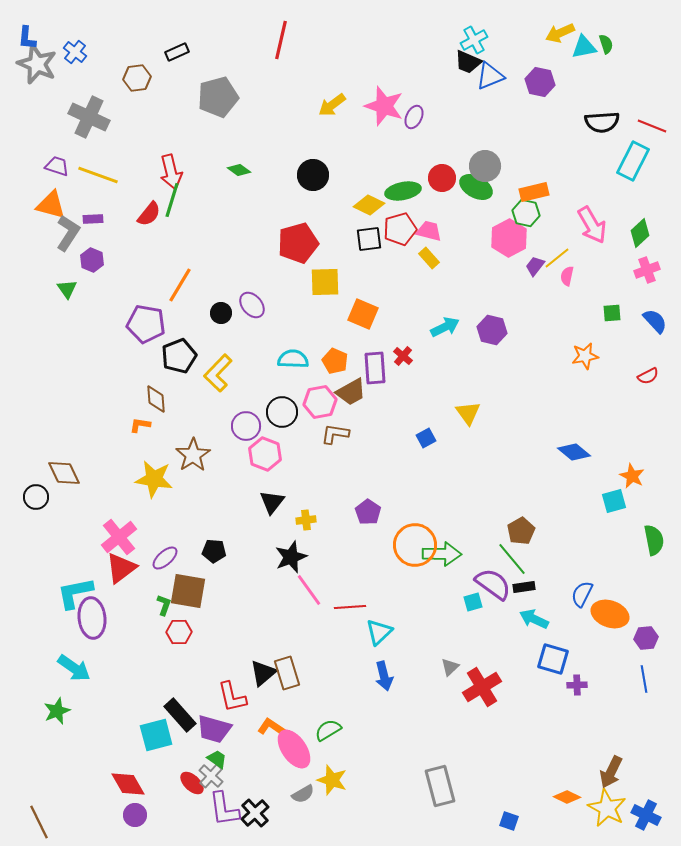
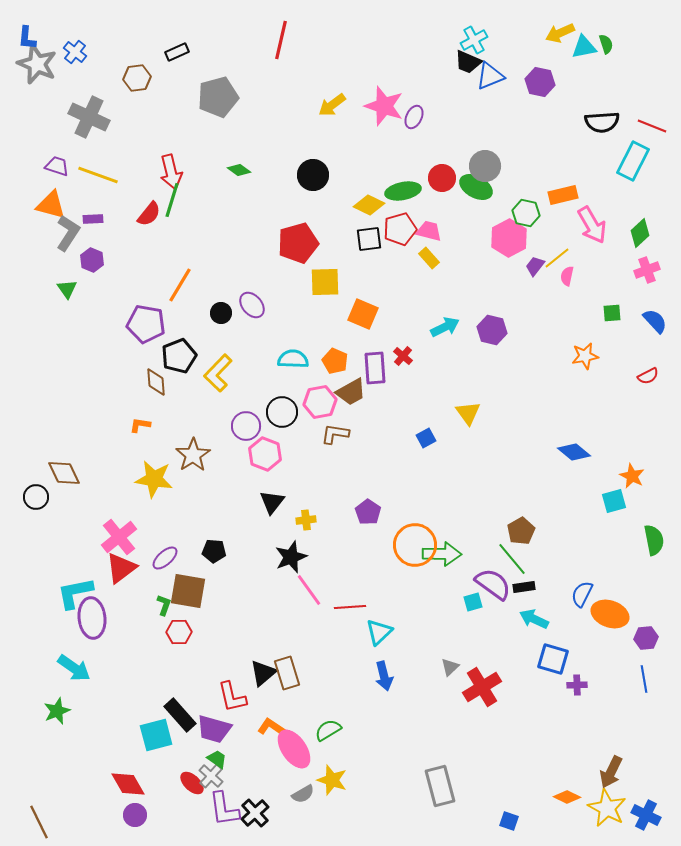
orange rectangle at (534, 192): moved 29 px right, 3 px down
brown diamond at (156, 399): moved 17 px up
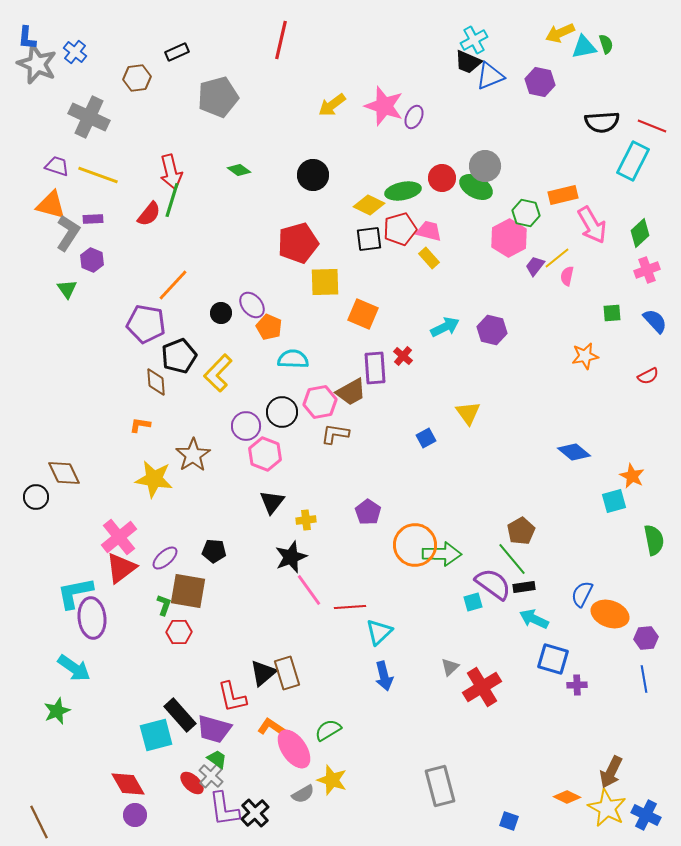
orange line at (180, 285): moved 7 px left; rotated 12 degrees clockwise
orange pentagon at (335, 361): moved 66 px left, 34 px up
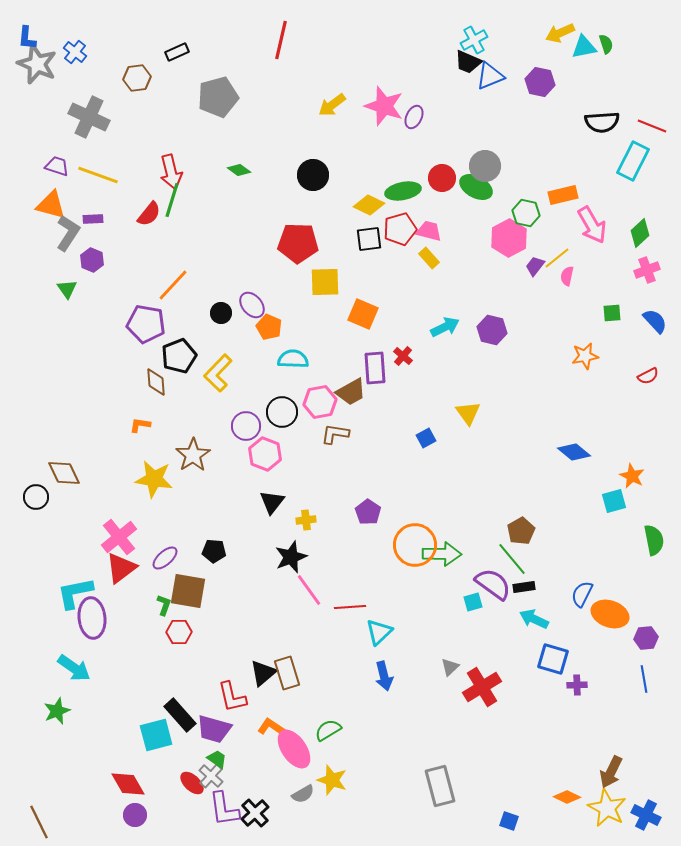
red pentagon at (298, 243): rotated 18 degrees clockwise
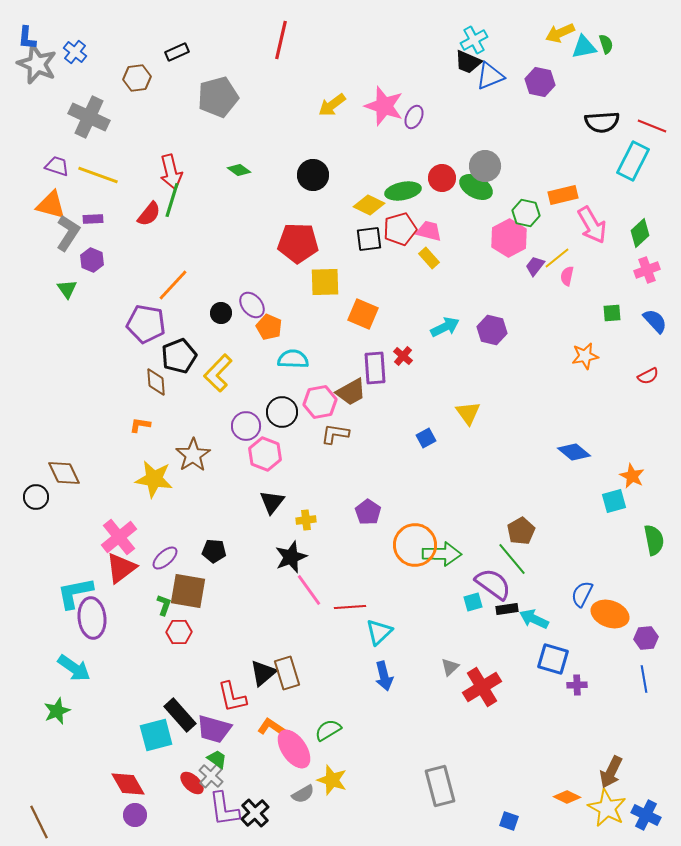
black rectangle at (524, 587): moved 17 px left, 22 px down
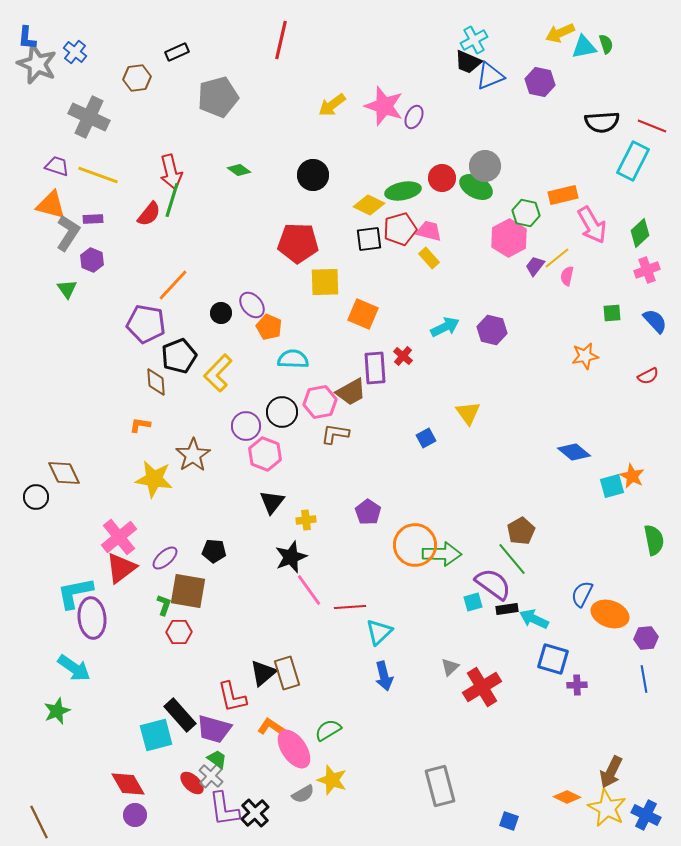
cyan square at (614, 501): moved 2 px left, 15 px up
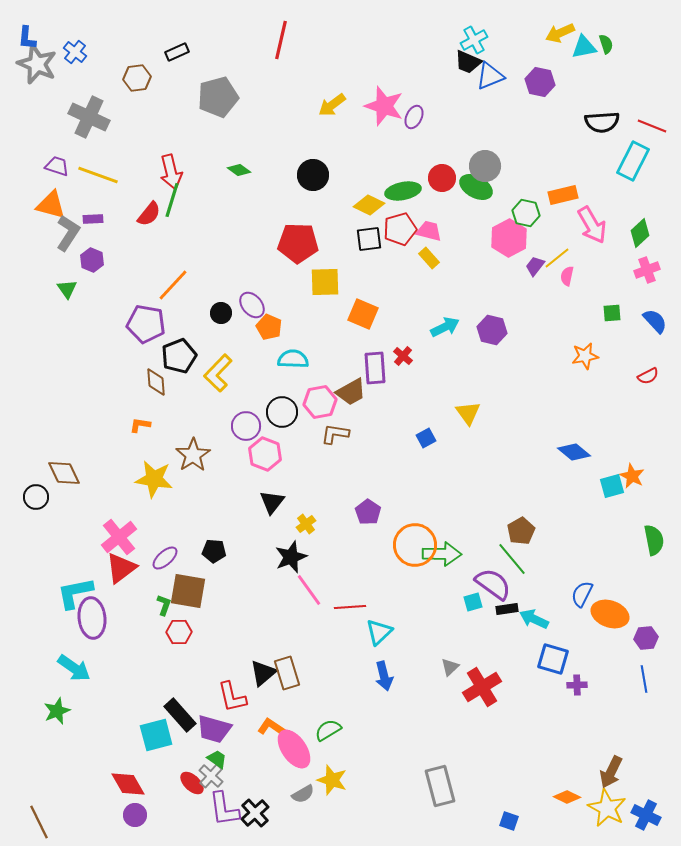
yellow cross at (306, 520): moved 4 px down; rotated 30 degrees counterclockwise
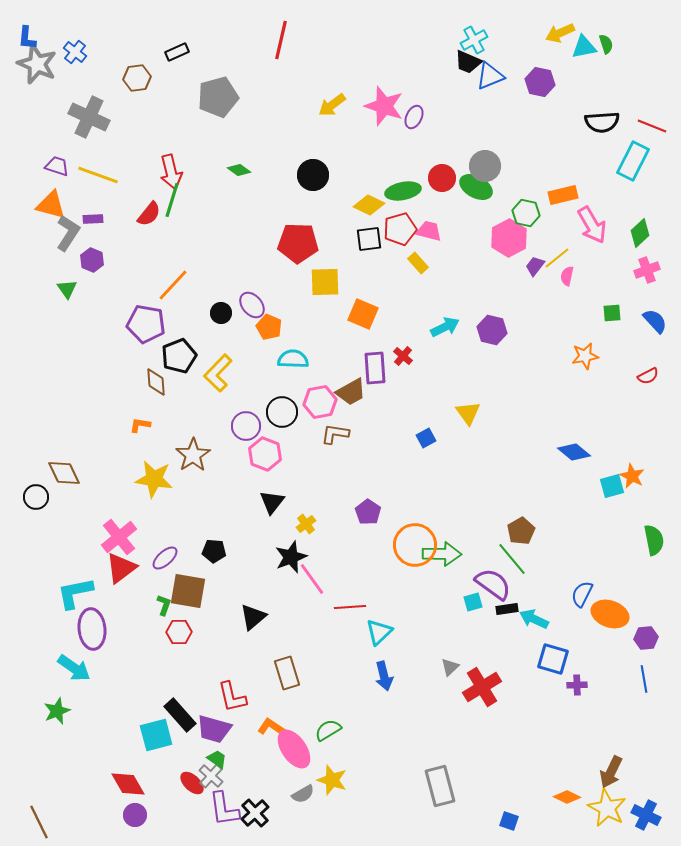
yellow rectangle at (429, 258): moved 11 px left, 5 px down
pink line at (309, 590): moved 3 px right, 11 px up
purple ellipse at (92, 618): moved 11 px down
black triangle at (263, 673): moved 10 px left, 56 px up
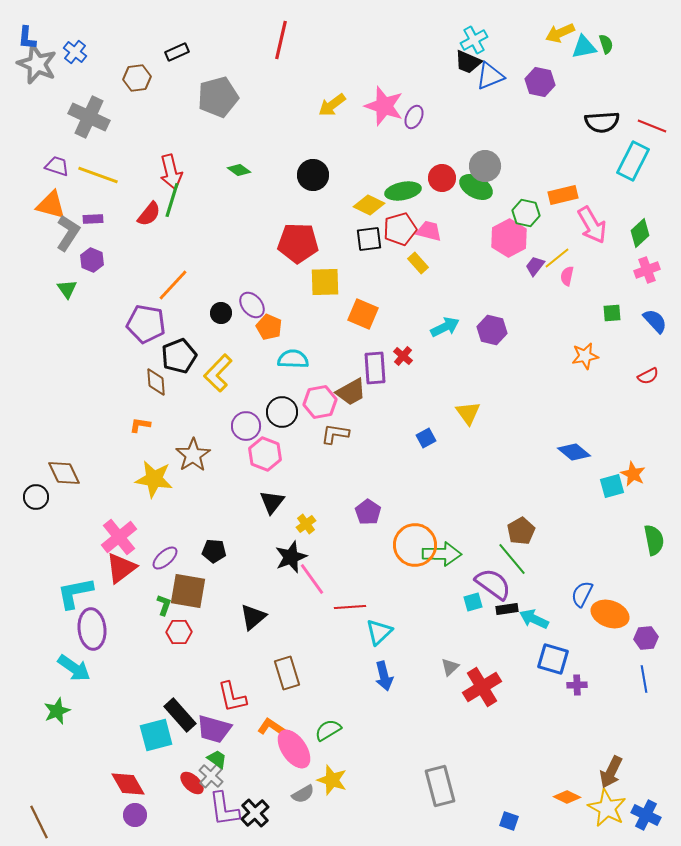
orange star at (632, 476): moved 1 px right, 2 px up
